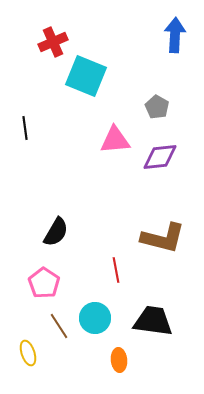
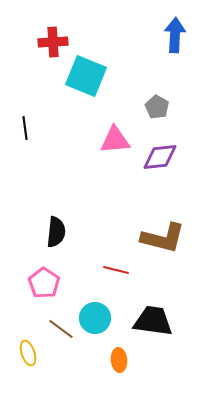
red cross: rotated 20 degrees clockwise
black semicircle: rotated 24 degrees counterclockwise
red line: rotated 65 degrees counterclockwise
brown line: moved 2 px right, 3 px down; rotated 20 degrees counterclockwise
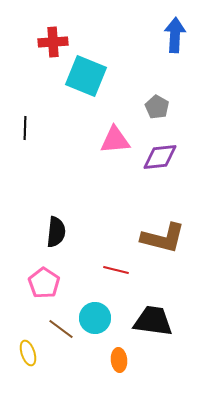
black line: rotated 10 degrees clockwise
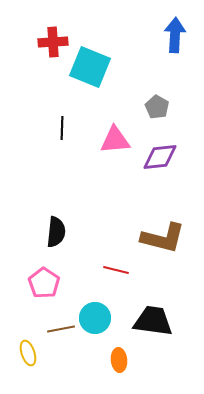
cyan square: moved 4 px right, 9 px up
black line: moved 37 px right
brown line: rotated 48 degrees counterclockwise
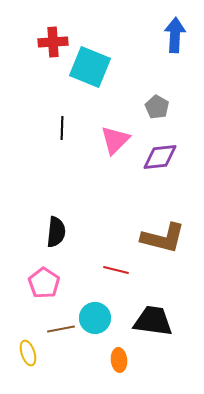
pink triangle: rotated 40 degrees counterclockwise
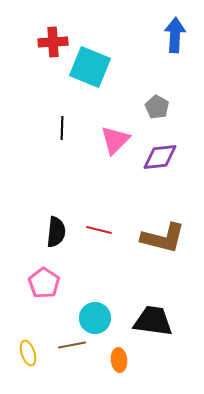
red line: moved 17 px left, 40 px up
brown line: moved 11 px right, 16 px down
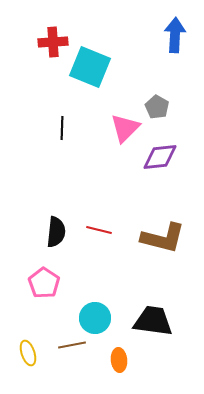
pink triangle: moved 10 px right, 12 px up
